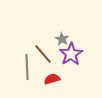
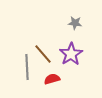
gray star: moved 13 px right, 16 px up; rotated 24 degrees counterclockwise
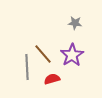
purple star: moved 1 px right, 1 px down
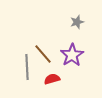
gray star: moved 2 px right, 1 px up; rotated 24 degrees counterclockwise
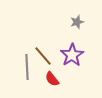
brown line: moved 2 px down
red semicircle: rotated 112 degrees counterclockwise
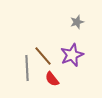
purple star: rotated 10 degrees clockwise
gray line: moved 1 px down
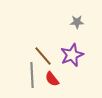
gray star: rotated 16 degrees clockwise
gray line: moved 5 px right, 7 px down
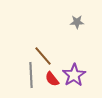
purple star: moved 2 px right, 20 px down; rotated 10 degrees counterclockwise
gray line: moved 1 px left
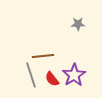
gray star: moved 1 px right, 2 px down
brown line: rotated 55 degrees counterclockwise
gray line: rotated 15 degrees counterclockwise
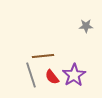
gray star: moved 8 px right, 2 px down
red semicircle: moved 2 px up
